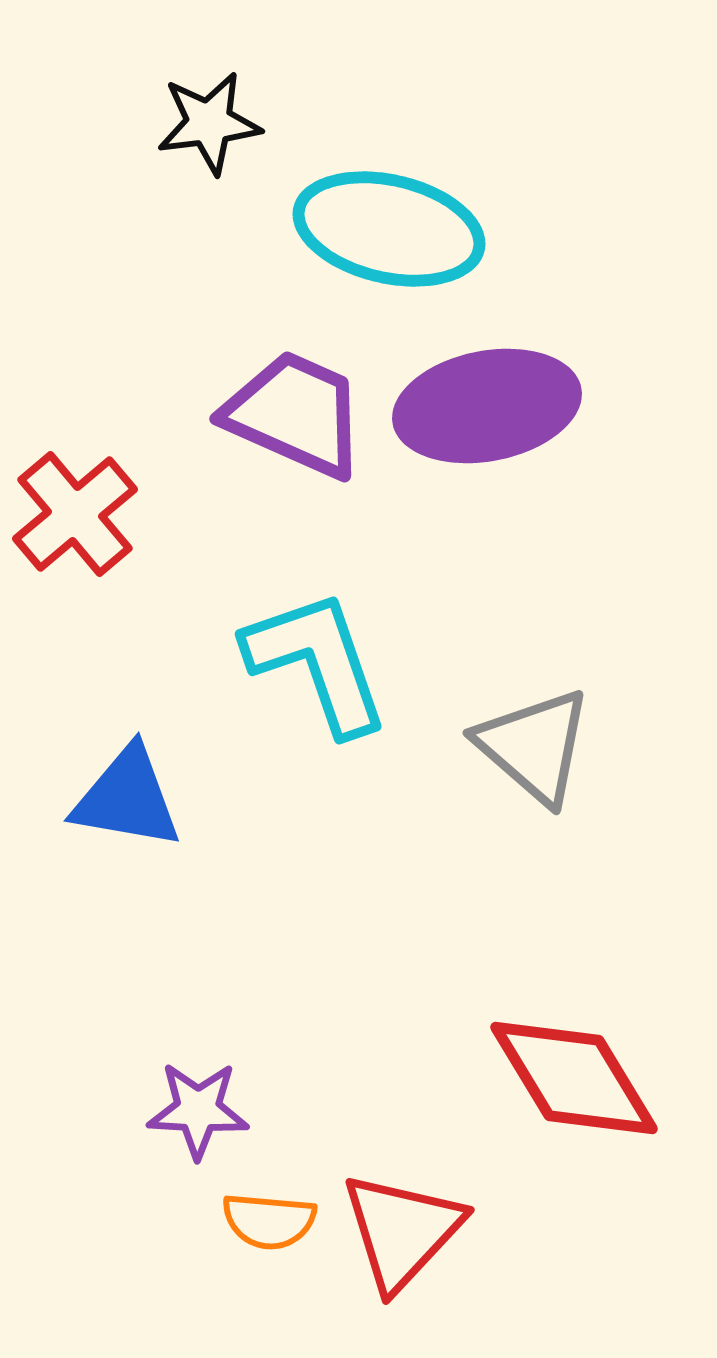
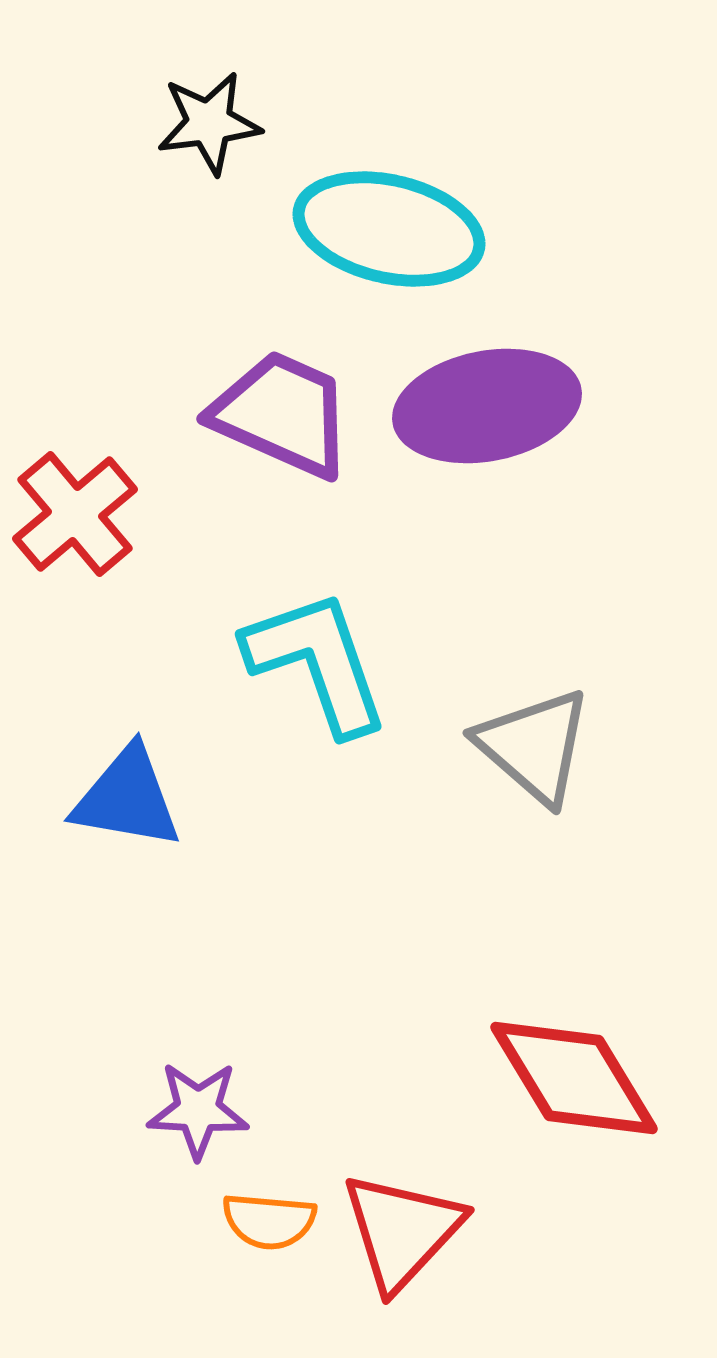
purple trapezoid: moved 13 px left
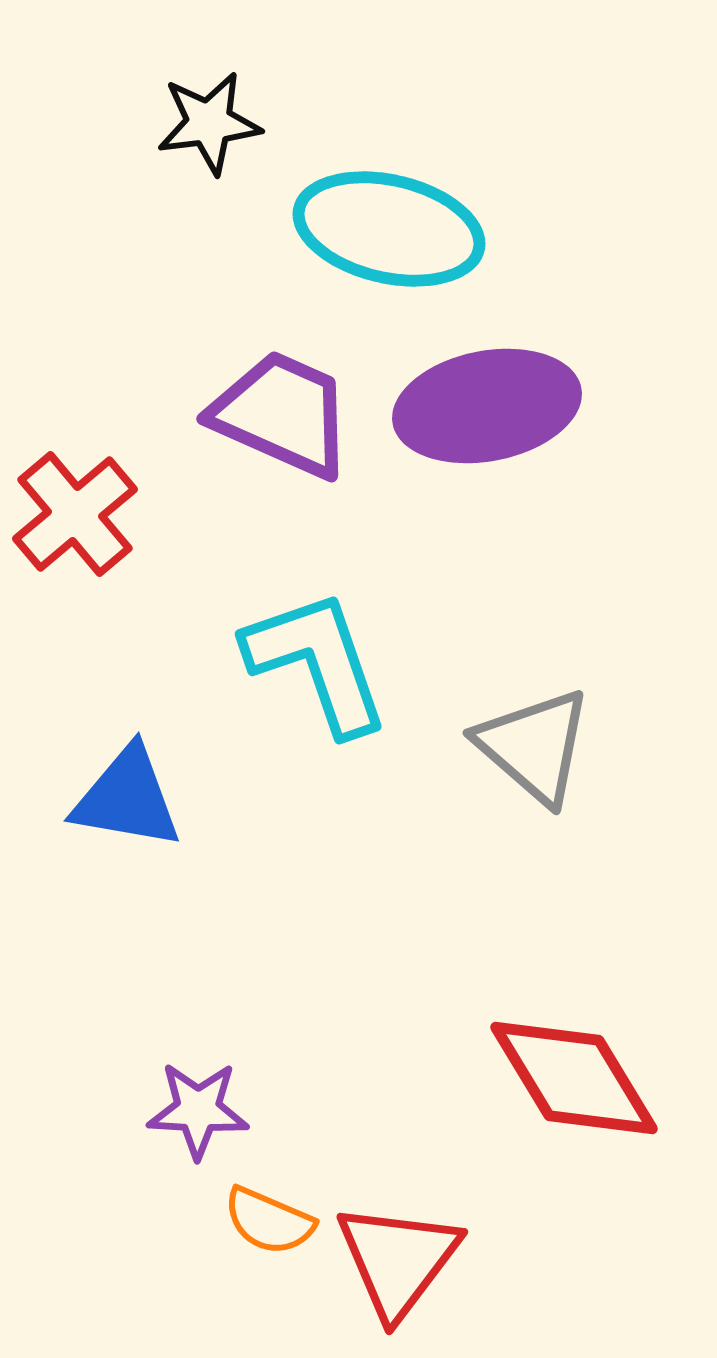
orange semicircle: rotated 18 degrees clockwise
red triangle: moved 4 px left, 29 px down; rotated 6 degrees counterclockwise
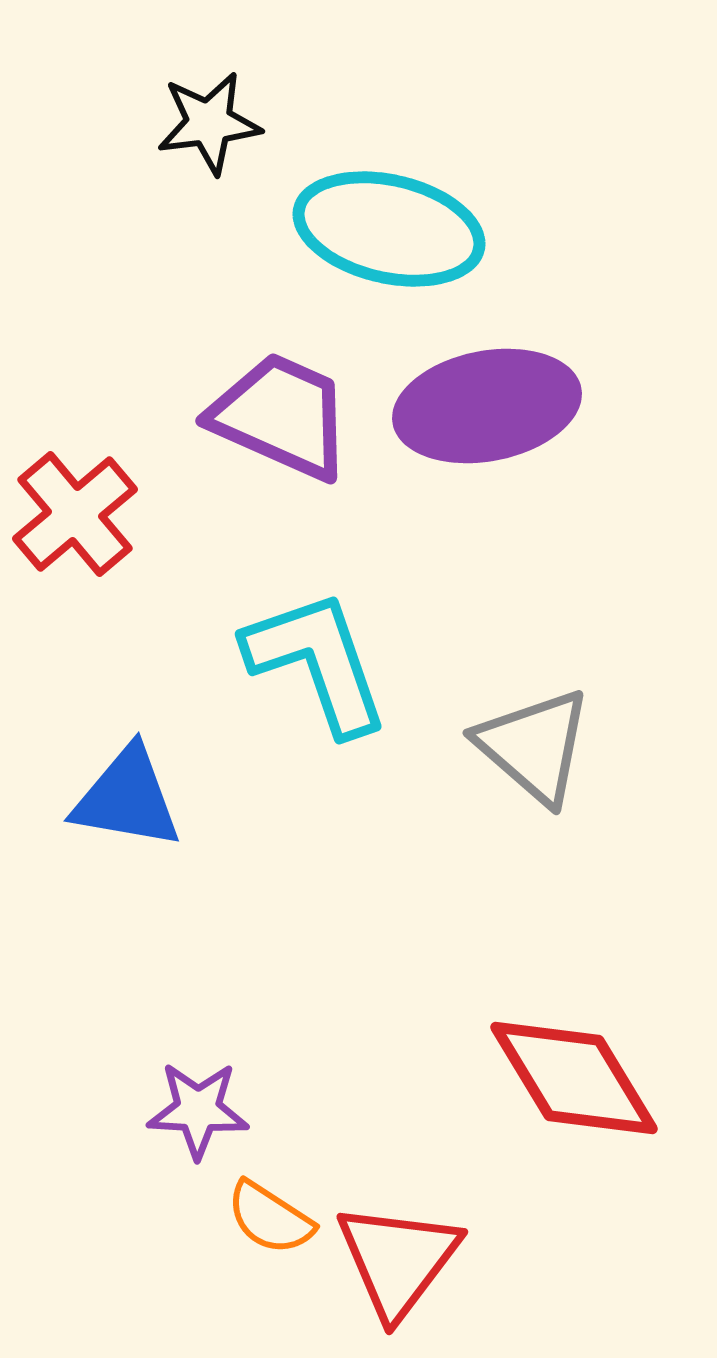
purple trapezoid: moved 1 px left, 2 px down
orange semicircle: moved 1 px right, 3 px up; rotated 10 degrees clockwise
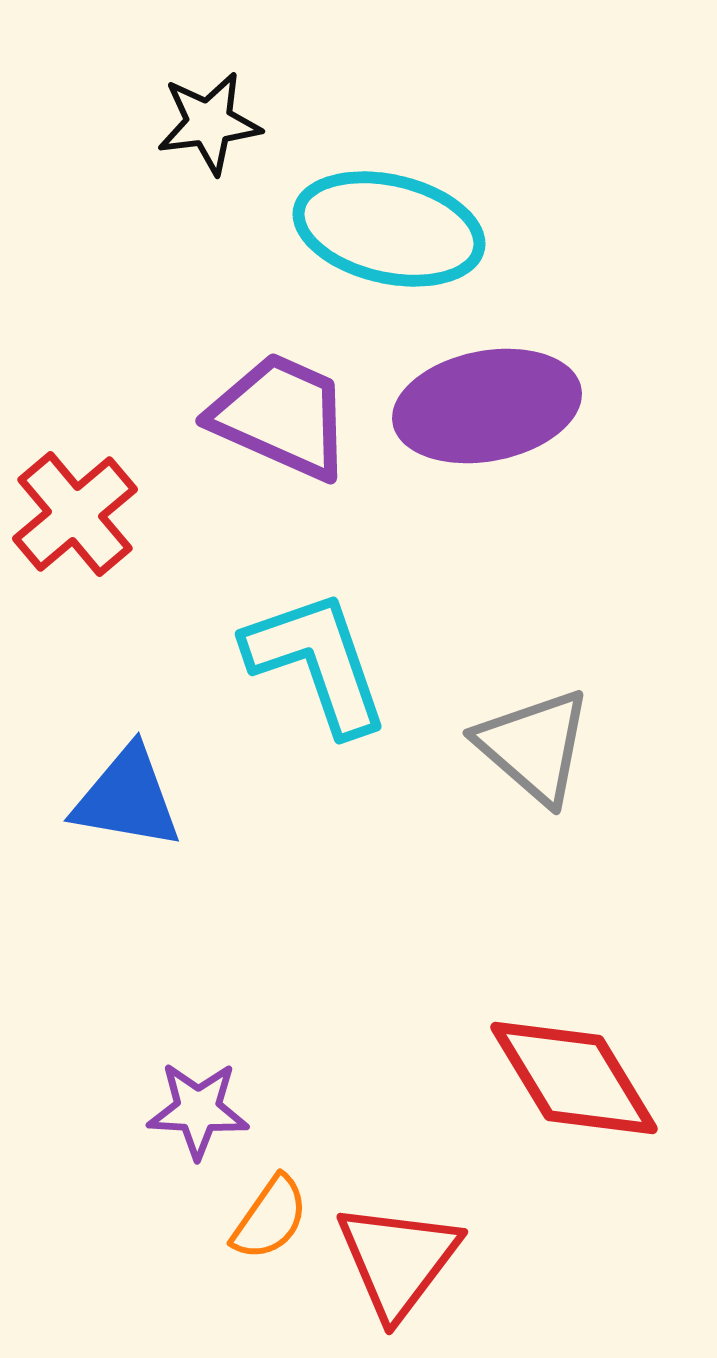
orange semicircle: rotated 88 degrees counterclockwise
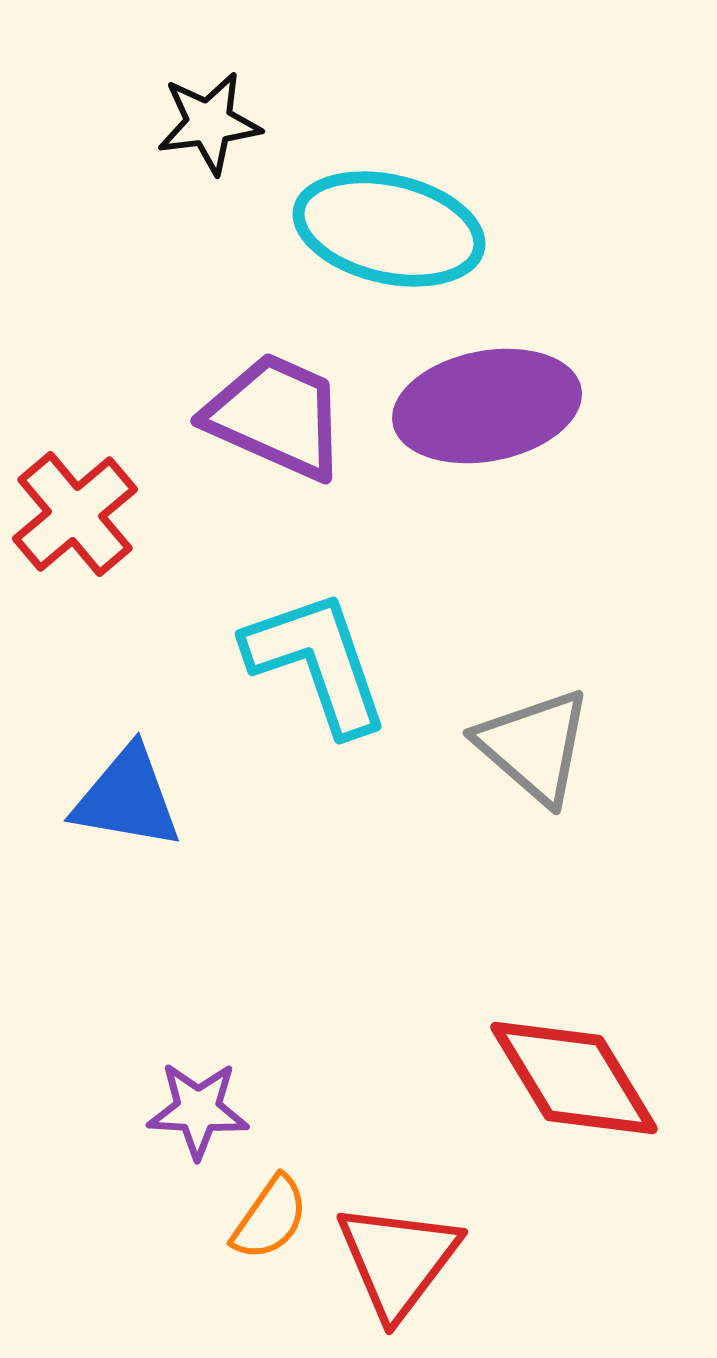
purple trapezoid: moved 5 px left
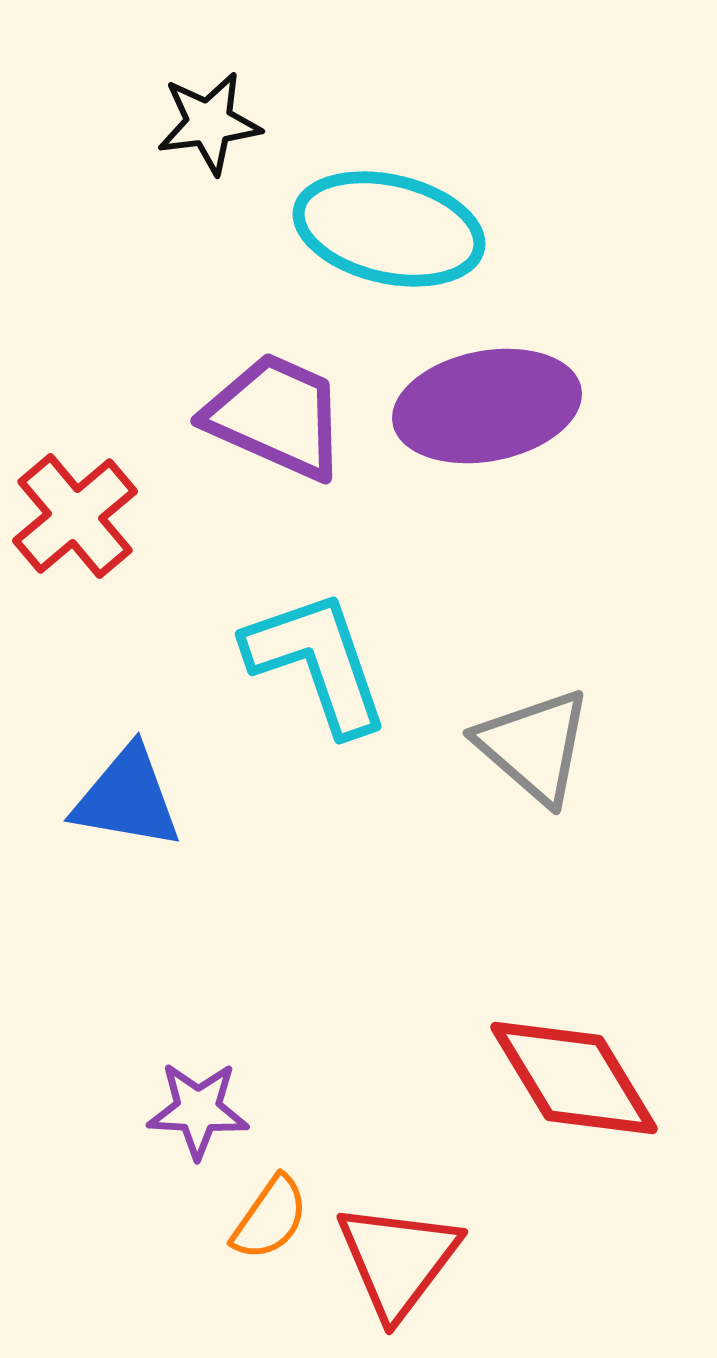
red cross: moved 2 px down
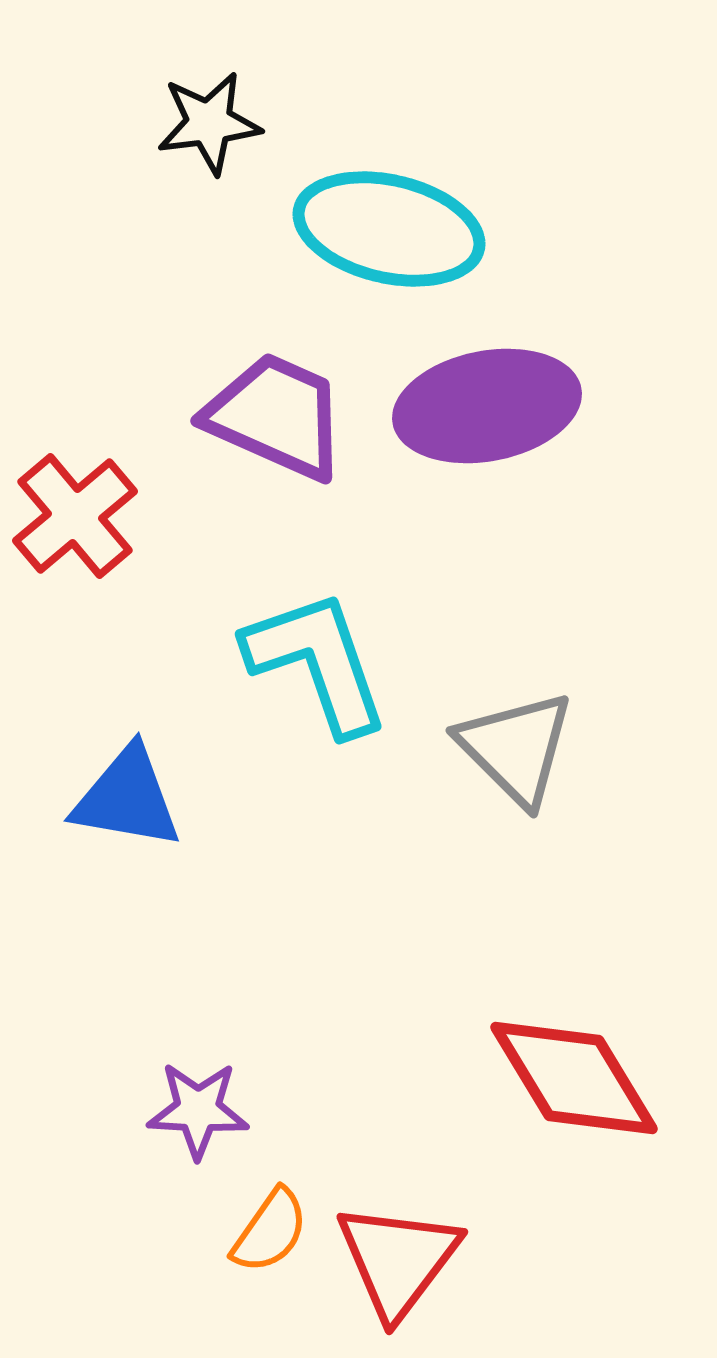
gray triangle: moved 18 px left, 2 px down; rotated 4 degrees clockwise
orange semicircle: moved 13 px down
